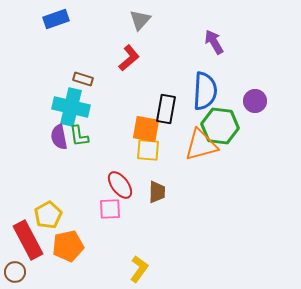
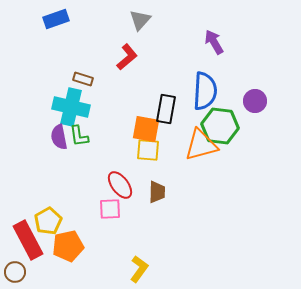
red L-shape: moved 2 px left, 1 px up
yellow pentagon: moved 6 px down
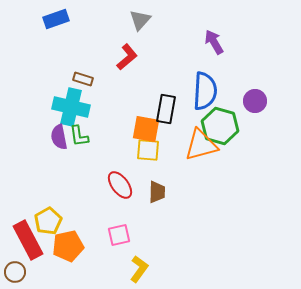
green hexagon: rotated 9 degrees clockwise
pink square: moved 9 px right, 26 px down; rotated 10 degrees counterclockwise
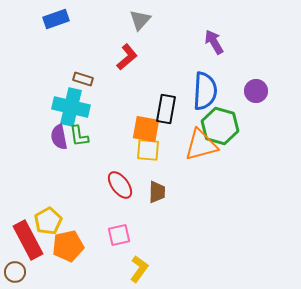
purple circle: moved 1 px right, 10 px up
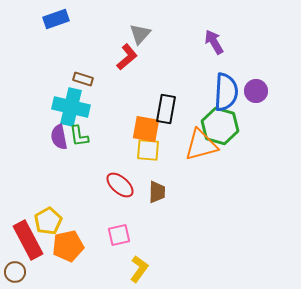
gray triangle: moved 14 px down
blue semicircle: moved 21 px right, 1 px down
red ellipse: rotated 12 degrees counterclockwise
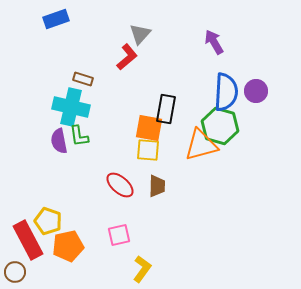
orange square: moved 3 px right, 1 px up
purple semicircle: moved 4 px down
brown trapezoid: moved 6 px up
yellow pentagon: rotated 24 degrees counterclockwise
yellow L-shape: moved 3 px right
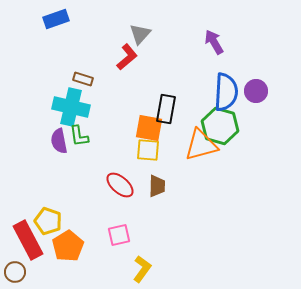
orange pentagon: rotated 20 degrees counterclockwise
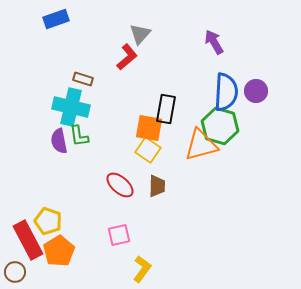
yellow square: rotated 30 degrees clockwise
orange pentagon: moved 9 px left, 5 px down
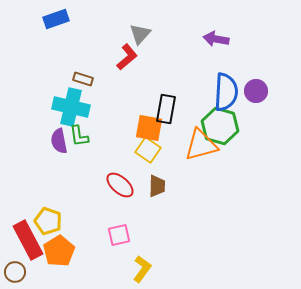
purple arrow: moved 2 px right, 3 px up; rotated 50 degrees counterclockwise
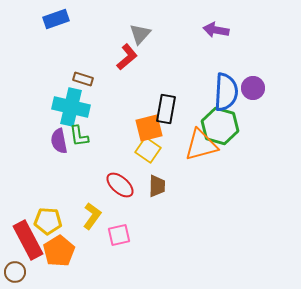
purple arrow: moved 9 px up
purple circle: moved 3 px left, 3 px up
orange square: rotated 24 degrees counterclockwise
yellow pentagon: rotated 16 degrees counterclockwise
yellow L-shape: moved 50 px left, 53 px up
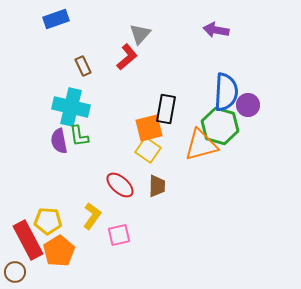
brown rectangle: moved 13 px up; rotated 48 degrees clockwise
purple circle: moved 5 px left, 17 px down
